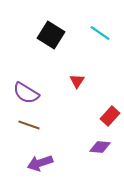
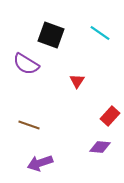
black square: rotated 12 degrees counterclockwise
purple semicircle: moved 29 px up
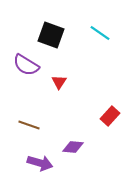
purple semicircle: moved 1 px down
red triangle: moved 18 px left, 1 px down
purple diamond: moved 27 px left
purple arrow: rotated 145 degrees counterclockwise
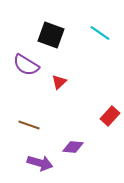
red triangle: rotated 14 degrees clockwise
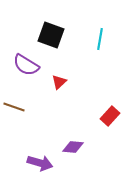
cyan line: moved 6 px down; rotated 65 degrees clockwise
brown line: moved 15 px left, 18 px up
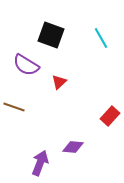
cyan line: moved 1 px right, 1 px up; rotated 40 degrees counterclockwise
purple arrow: rotated 85 degrees counterclockwise
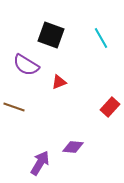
red triangle: rotated 21 degrees clockwise
red rectangle: moved 9 px up
purple arrow: rotated 10 degrees clockwise
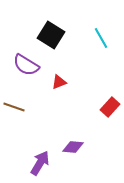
black square: rotated 12 degrees clockwise
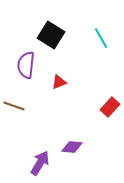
purple semicircle: rotated 64 degrees clockwise
brown line: moved 1 px up
purple diamond: moved 1 px left
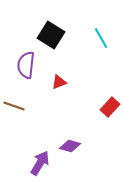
purple diamond: moved 2 px left, 1 px up; rotated 10 degrees clockwise
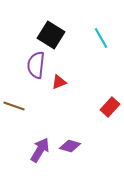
purple semicircle: moved 10 px right
purple arrow: moved 13 px up
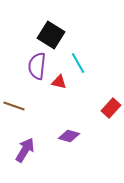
cyan line: moved 23 px left, 25 px down
purple semicircle: moved 1 px right, 1 px down
red triangle: rotated 35 degrees clockwise
red rectangle: moved 1 px right, 1 px down
purple diamond: moved 1 px left, 10 px up
purple arrow: moved 15 px left
